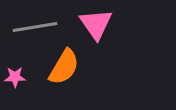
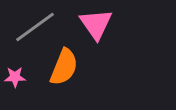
gray line: rotated 27 degrees counterclockwise
orange semicircle: rotated 9 degrees counterclockwise
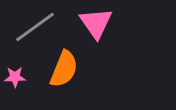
pink triangle: moved 1 px up
orange semicircle: moved 2 px down
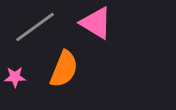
pink triangle: rotated 24 degrees counterclockwise
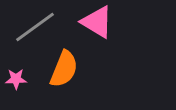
pink triangle: moved 1 px right, 1 px up
pink star: moved 1 px right, 2 px down
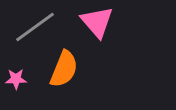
pink triangle: rotated 18 degrees clockwise
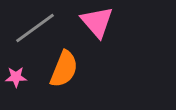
gray line: moved 1 px down
pink star: moved 2 px up
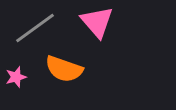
orange semicircle: rotated 87 degrees clockwise
pink star: rotated 15 degrees counterclockwise
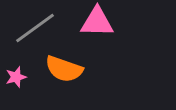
pink triangle: rotated 48 degrees counterclockwise
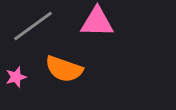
gray line: moved 2 px left, 2 px up
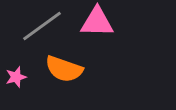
gray line: moved 9 px right
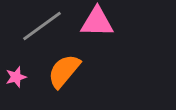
orange semicircle: moved 2 px down; rotated 111 degrees clockwise
